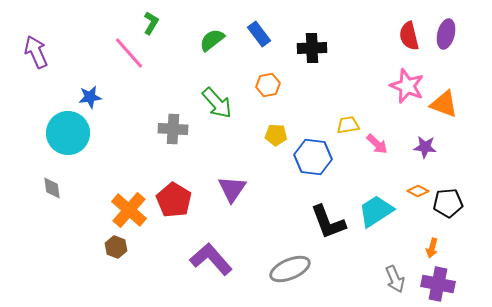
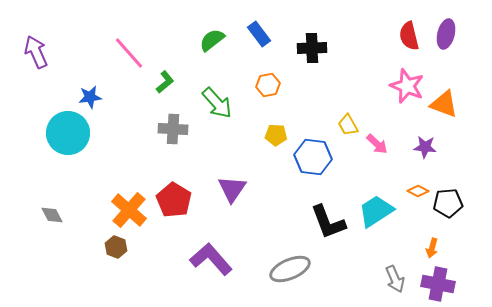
green L-shape: moved 14 px right, 59 px down; rotated 20 degrees clockwise
yellow trapezoid: rotated 110 degrees counterclockwise
gray diamond: moved 27 px down; rotated 20 degrees counterclockwise
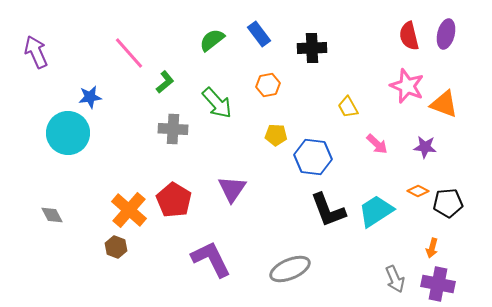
yellow trapezoid: moved 18 px up
black L-shape: moved 12 px up
purple L-shape: rotated 15 degrees clockwise
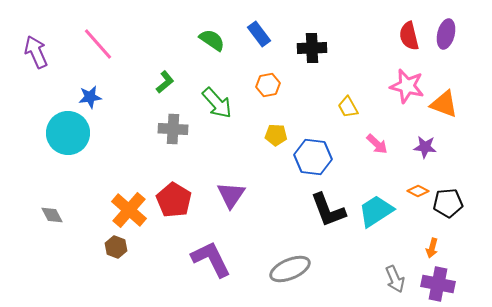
green semicircle: rotated 72 degrees clockwise
pink line: moved 31 px left, 9 px up
pink star: rotated 8 degrees counterclockwise
purple triangle: moved 1 px left, 6 px down
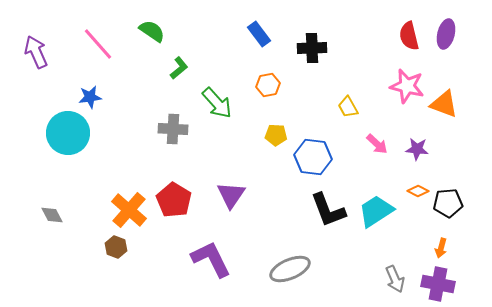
green semicircle: moved 60 px left, 9 px up
green L-shape: moved 14 px right, 14 px up
purple star: moved 8 px left, 2 px down
orange arrow: moved 9 px right
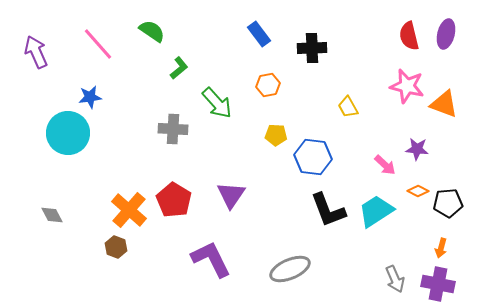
pink arrow: moved 8 px right, 21 px down
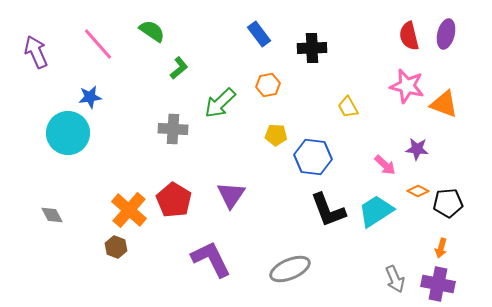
green arrow: moved 3 px right; rotated 88 degrees clockwise
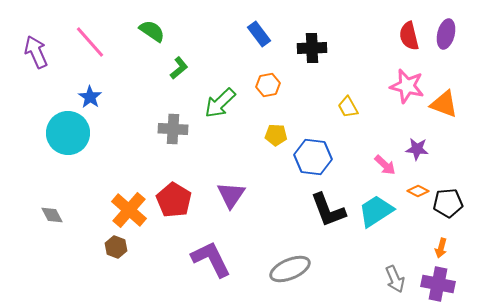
pink line: moved 8 px left, 2 px up
blue star: rotated 30 degrees counterclockwise
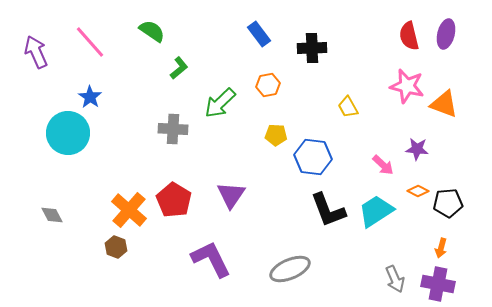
pink arrow: moved 2 px left
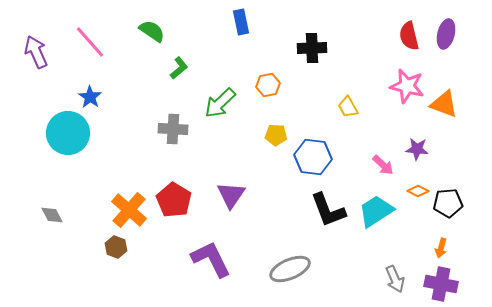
blue rectangle: moved 18 px left, 12 px up; rotated 25 degrees clockwise
purple cross: moved 3 px right
